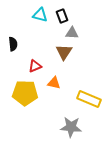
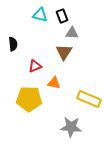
yellow pentagon: moved 4 px right, 6 px down
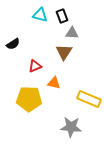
black semicircle: rotated 64 degrees clockwise
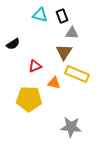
yellow rectangle: moved 12 px left, 25 px up
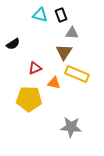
black rectangle: moved 1 px left, 1 px up
red triangle: moved 2 px down
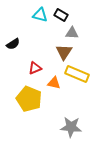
black rectangle: rotated 40 degrees counterclockwise
yellow pentagon: rotated 20 degrees clockwise
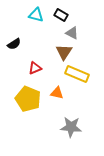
cyan triangle: moved 4 px left
gray triangle: rotated 24 degrees clockwise
black semicircle: moved 1 px right
orange triangle: moved 3 px right, 10 px down
yellow pentagon: moved 1 px left
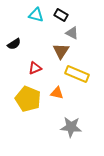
brown triangle: moved 3 px left, 1 px up
